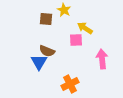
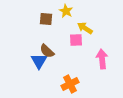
yellow star: moved 2 px right, 1 px down
brown semicircle: rotated 21 degrees clockwise
blue triangle: moved 1 px up
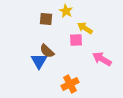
pink arrow: rotated 54 degrees counterclockwise
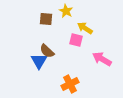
pink square: rotated 16 degrees clockwise
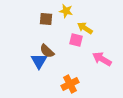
yellow star: rotated 16 degrees counterclockwise
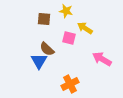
brown square: moved 2 px left
pink square: moved 7 px left, 2 px up
brown semicircle: moved 2 px up
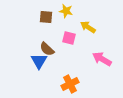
brown square: moved 2 px right, 2 px up
yellow arrow: moved 3 px right, 1 px up
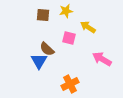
yellow star: rotated 24 degrees counterclockwise
brown square: moved 3 px left, 2 px up
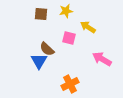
brown square: moved 2 px left, 1 px up
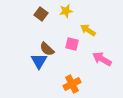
brown square: rotated 32 degrees clockwise
yellow arrow: moved 3 px down
pink square: moved 3 px right, 6 px down
orange cross: moved 2 px right
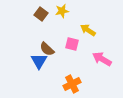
yellow star: moved 4 px left
